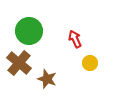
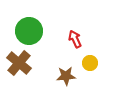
brown star: moved 19 px right, 3 px up; rotated 24 degrees counterclockwise
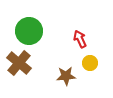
red arrow: moved 5 px right
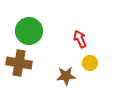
brown cross: rotated 30 degrees counterclockwise
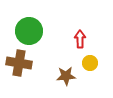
red arrow: rotated 24 degrees clockwise
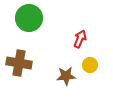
green circle: moved 13 px up
red arrow: rotated 24 degrees clockwise
yellow circle: moved 2 px down
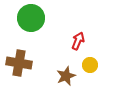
green circle: moved 2 px right
red arrow: moved 2 px left, 2 px down
brown star: rotated 18 degrees counterclockwise
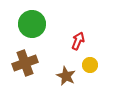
green circle: moved 1 px right, 6 px down
brown cross: moved 6 px right; rotated 30 degrees counterclockwise
brown star: rotated 24 degrees counterclockwise
